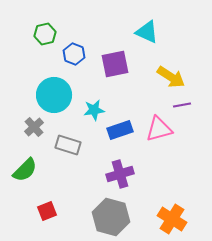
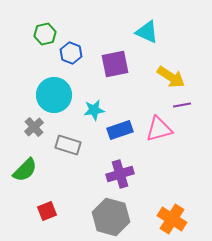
blue hexagon: moved 3 px left, 1 px up
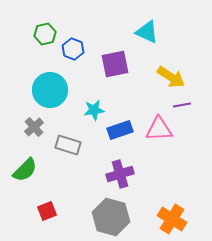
blue hexagon: moved 2 px right, 4 px up
cyan circle: moved 4 px left, 5 px up
pink triangle: rotated 12 degrees clockwise
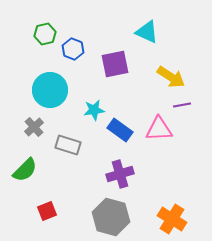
blue rectangle: rotated 55 degrees clockwise
